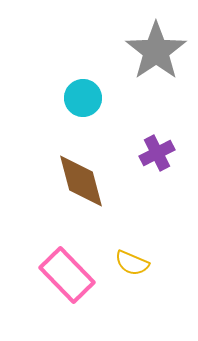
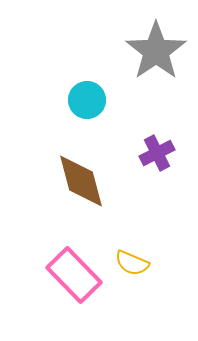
cyan circle: moved 4 px right, 2 px down
pink rectangle: moved 7 px right
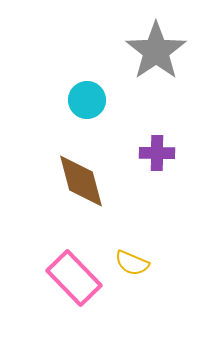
purple cross: rotated 28 degrees clockwise
pink rectangle: moved 3 px down
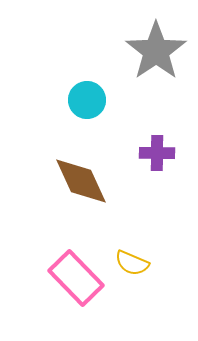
brown diamond: rotated 10 degrees counterclockwise
pink rectangle: moved 2 px right
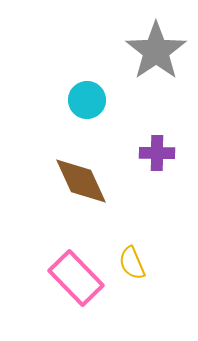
yellow semicircle: rotated 44 degrees clockwise
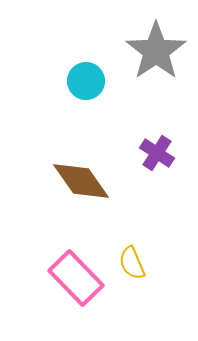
cyan circle: moved 1 px left, 19 px up
purple cross: rotated 32 degrees clockwise
brown diamond: rotated 10 degrees counterclockwise
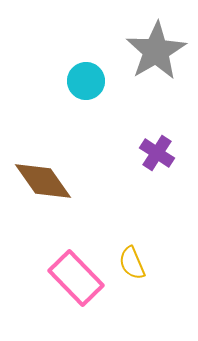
gray star: rotated 4 degrees clockwise
brown diamond: moved 38 px left
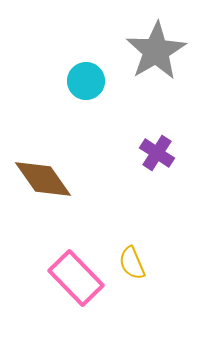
brown diamond: moved 2 px up
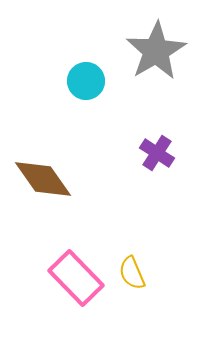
yellow semicircle: moved 10 px down
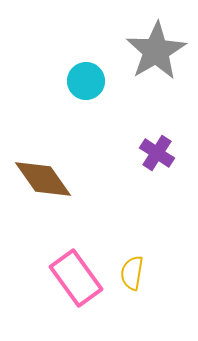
yellow semicircle: rotated 32 degrees clockwise
pink rectangle: rotated 8 degrees clockwise
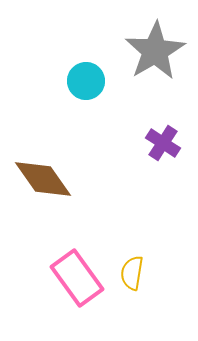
gray star: moved 1 px left
purple cross: moved 6 px right, 10 px up
pink rectangle: moved 1 px right
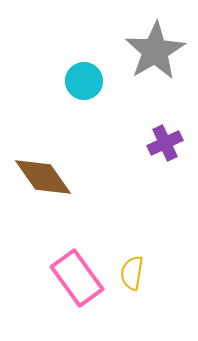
cyan circle: moved 2 px left
purple cross: moved 2 px right; rotated 32 degrees clockwise
brown diamond: moved 2 px up
